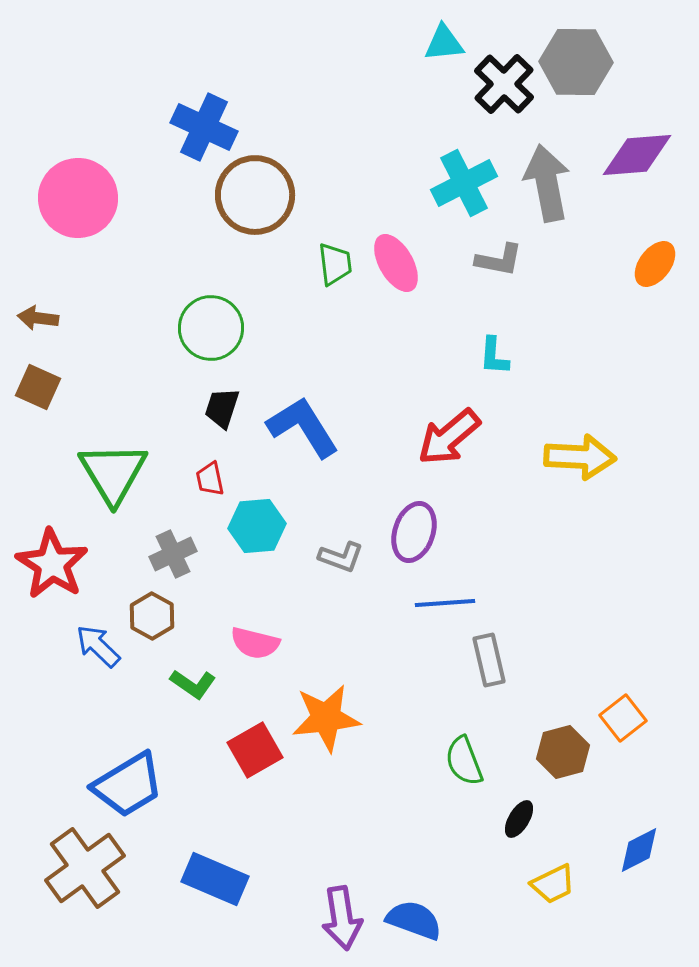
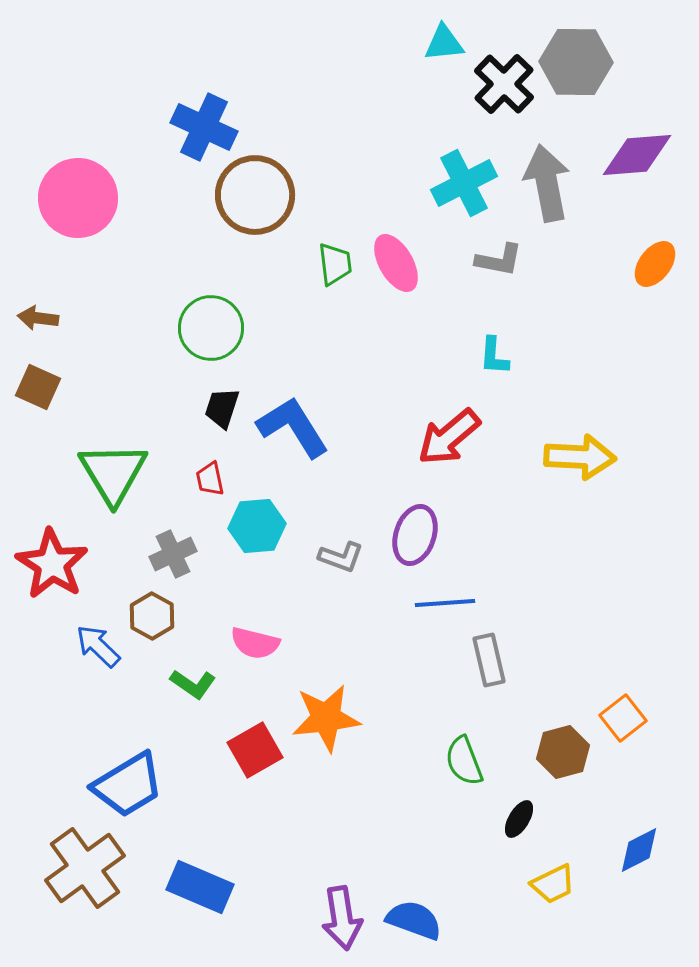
blue L-shape at (303, 427): moved 10 px left
purple ellipse at (414, 532): moved 1 px right, 3 px down
blue rectangle at (215, 879): moved 15 px left, 8 px down
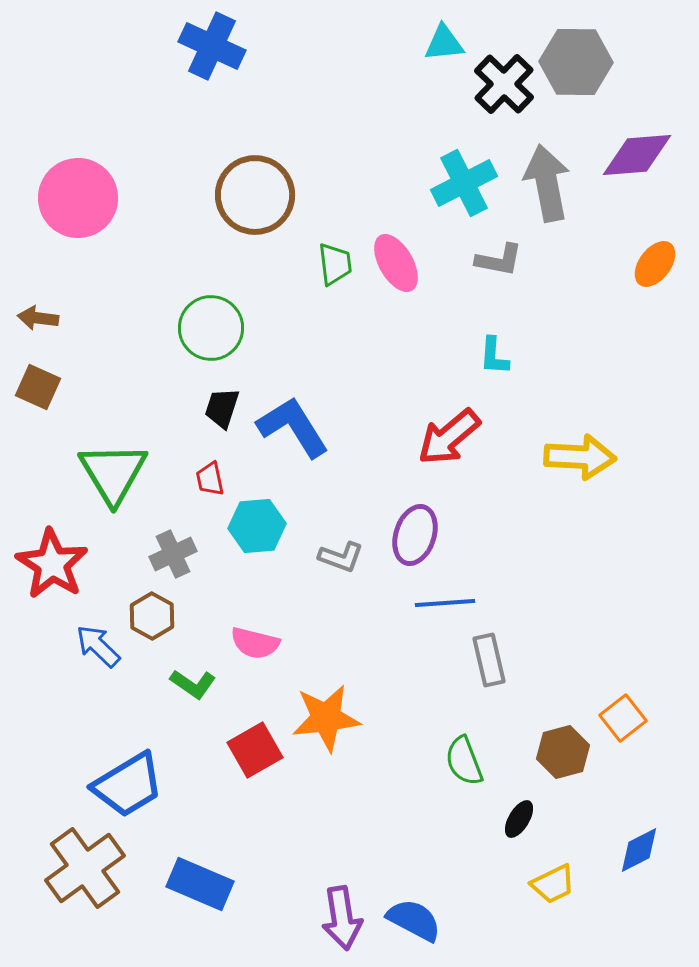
blue cross at (204, 127): moved 8 px right, 81 px up
blue rectangle at (200, 887): moved 3 px up
blue semicircle at (414, 920): rotated 8 degrees clockwise
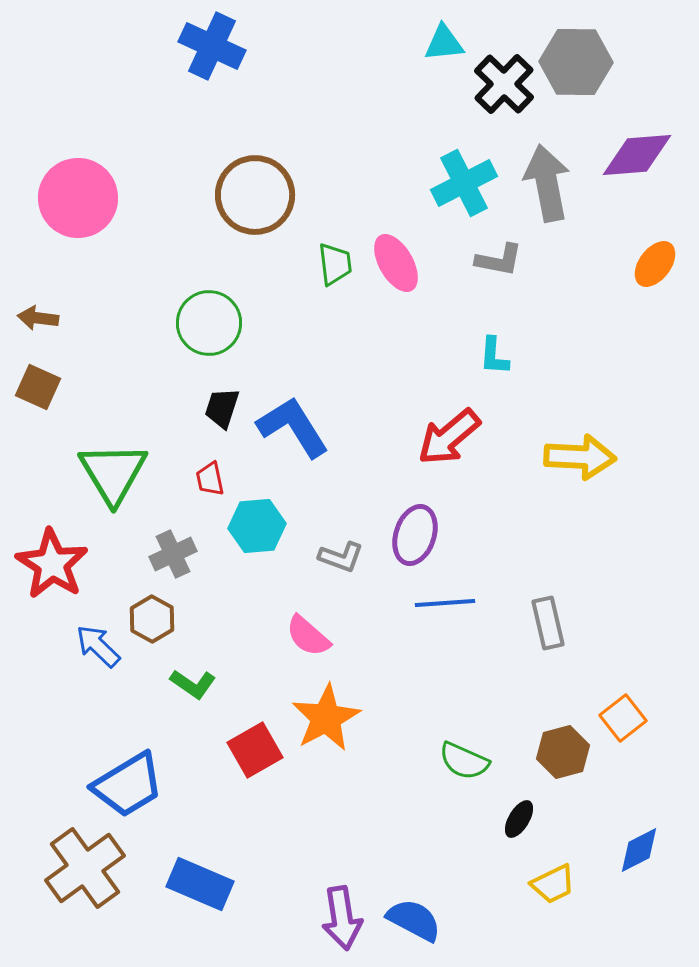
green circle at (211, 328): moved 2 px left, 5 px up
brown hexagon at (152, 616): moved 3 px down
pink semicircle at (255, 643): moved 53 px right, 7 px up; rotated 27 degrees clockwise
gray rectangle at (489, 660): moved 59 px right, 37 px up
orange star at (326, 718): rotated 22 degrees counterclockwise
green semicircle at (464, 761): rotated 45 degrees counterclockwise
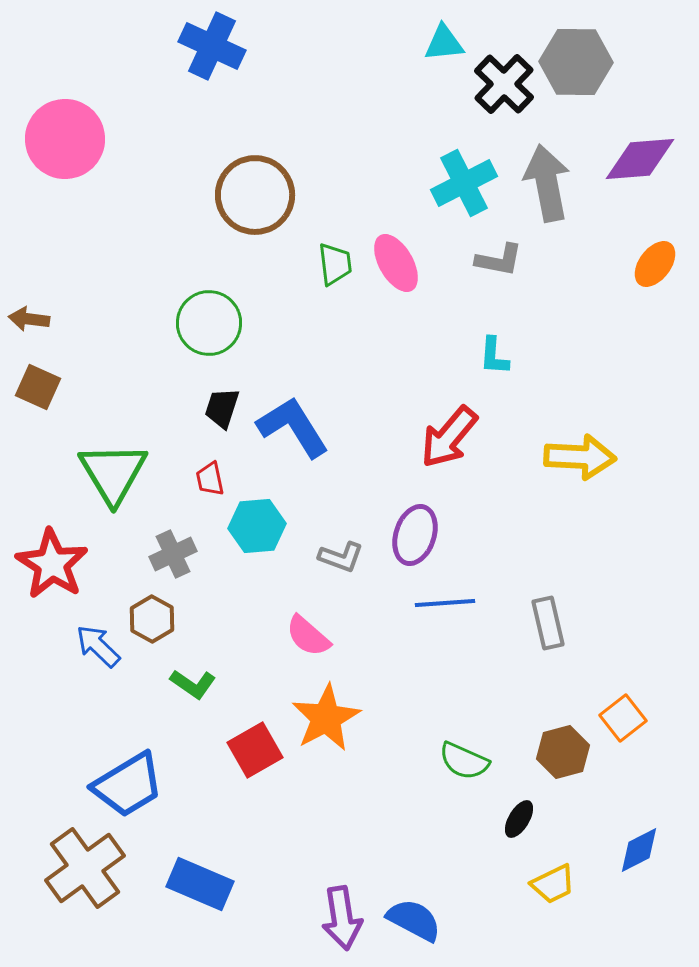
purple diamond at (637, 155): moved 3 px right, 4 px down
pink circle at (78, 198): moved 13 px left, 59 px up
brown arrow at (38, 318): moved 9 px left, 1 px down
red arrow at (449, 437): rotated 10 degrees counterclockwise
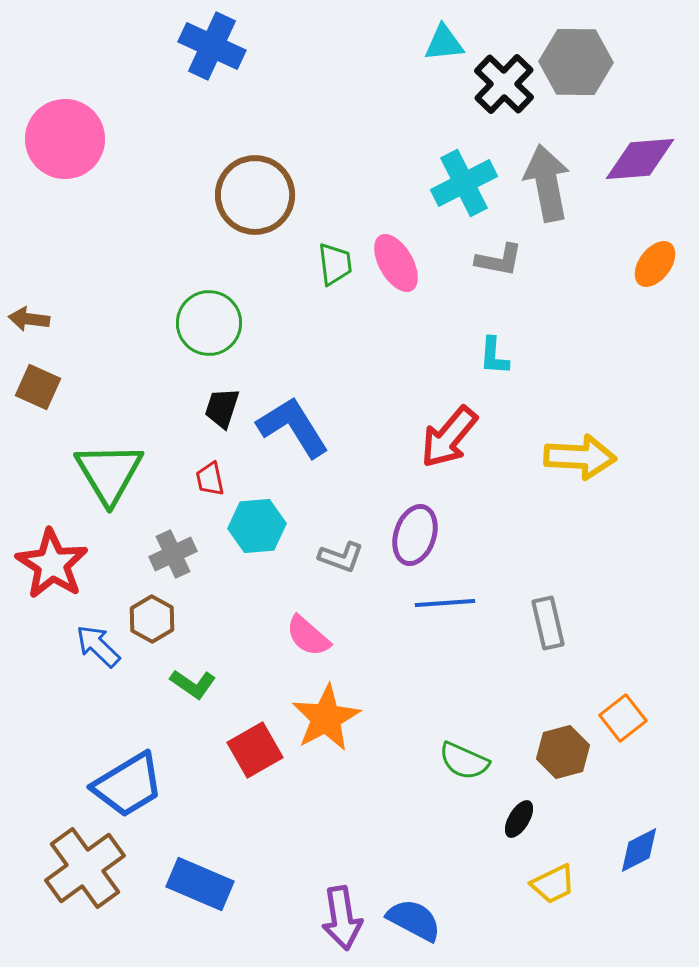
green triangle at (113, 473): moved 4 px left
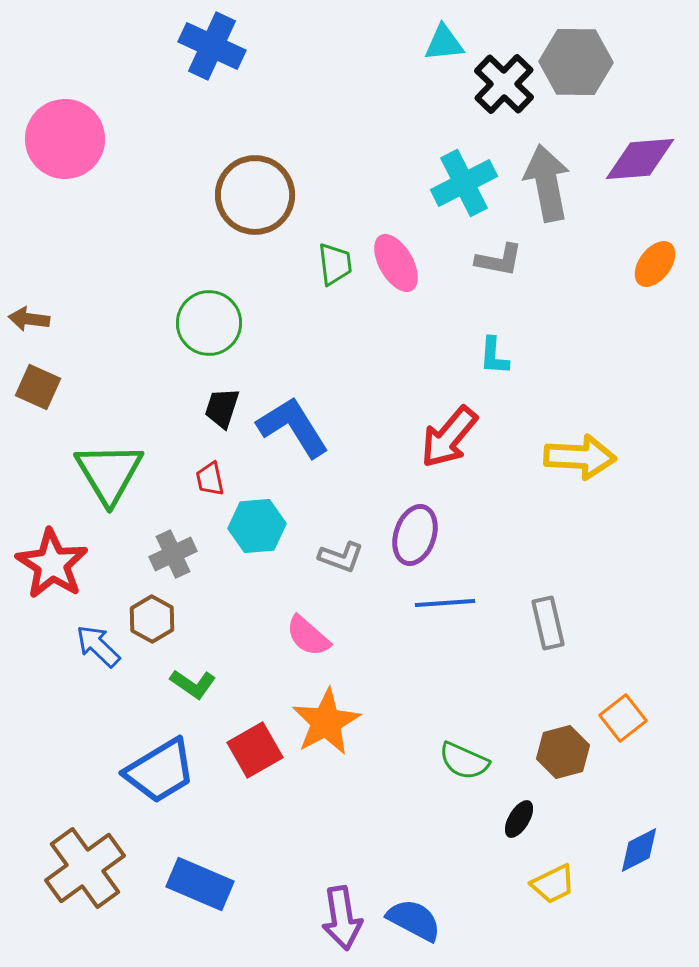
orange star at (326, 718): moved 4 px down
blue trapezoid at (128, 785): moved 32 px right, 14 px up
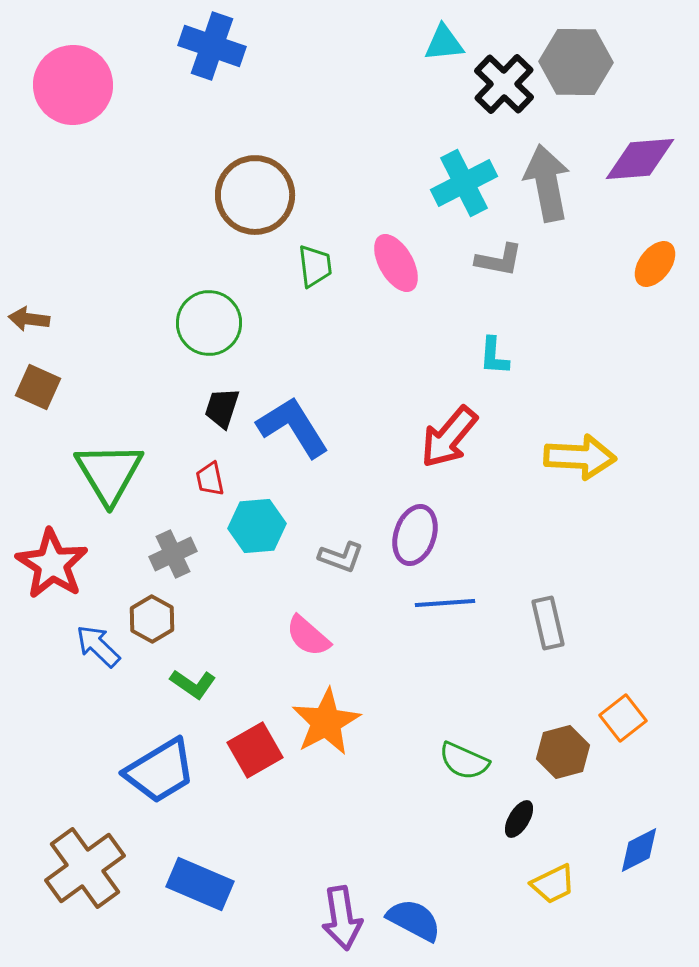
blue cross at (212, 46): rotated 6 degrees counterclockwise
pink circle at (65, 139): moved 8 px right, 54 px up
green trapezoid at (335, 264): moved 20 px left, 2 px down
